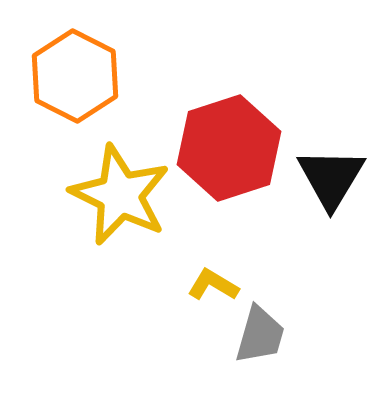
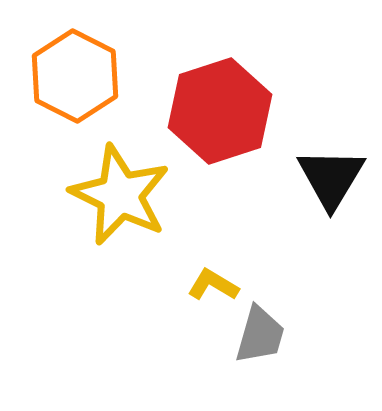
red hexagon: moved 9 px left, 37 px up
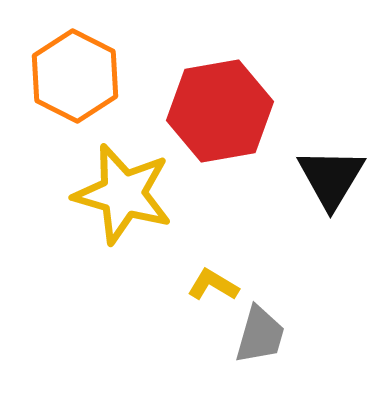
red hexagon: rotated 8 degrees clockwise
yellow star: moved 3 px right, 1 px up; rotated 10 degrees counterclockwise
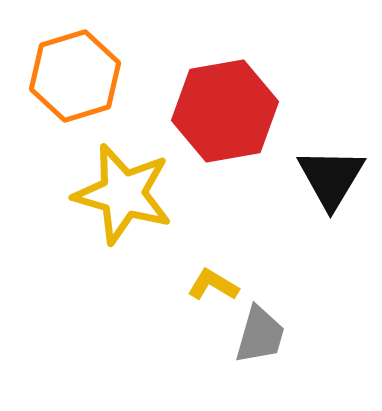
orange hexagon: rotated 16 degrees clockwise
red hexagon: moved 5 px right
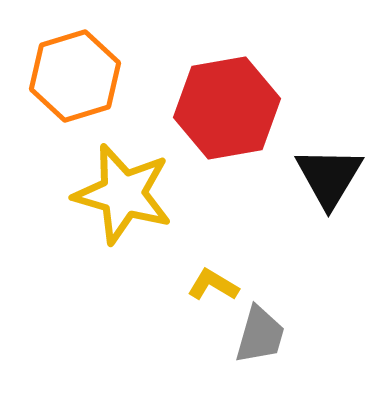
red hexagon: moved 2 px right, 3 px up
black triangle: moved 2 px left, 1 px up
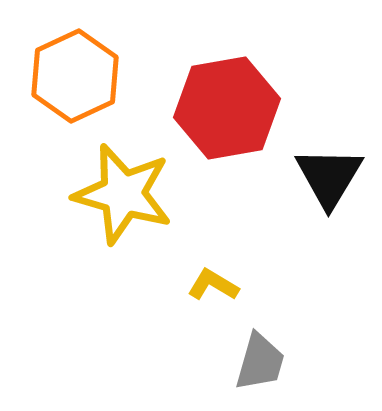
orange hexagon: rotated 8 degrees counterclockwise
gray trapezoid: moved 27 px down
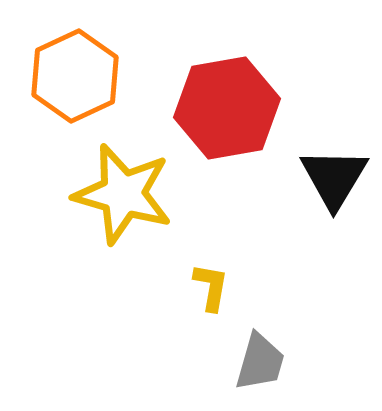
black triangle: moved 5 px right, 1 px down
yellow L-shape: moved 2 px left, 2 px down; rotated 69 degrees clockwise
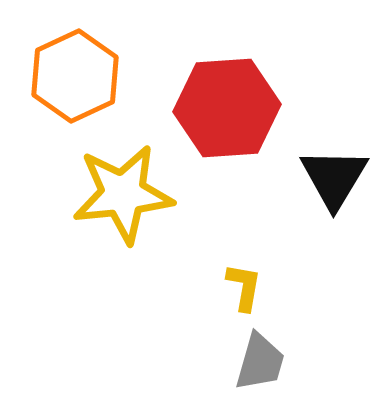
red hexagon: rotated 6 degrees clockwise
yellow star: rotated 22 degrees counterclockwise
yellow L-shape: moved 33 px right
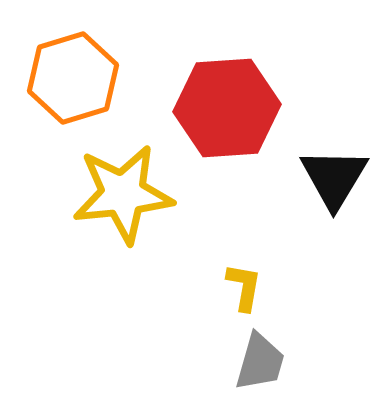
orange hexagon: moved 2 px left, 2 px down; rotated 8 degrees clockwise
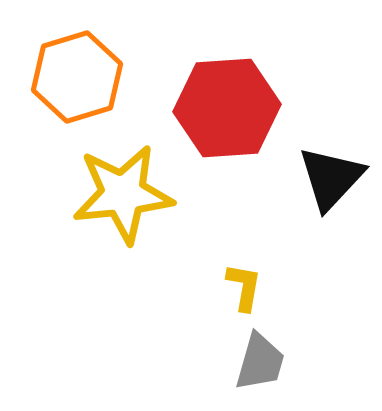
orange hexagon: moved 4 px right, 1 px up
black triangle: moved 3 px left; rotated 12 degrees clockwise
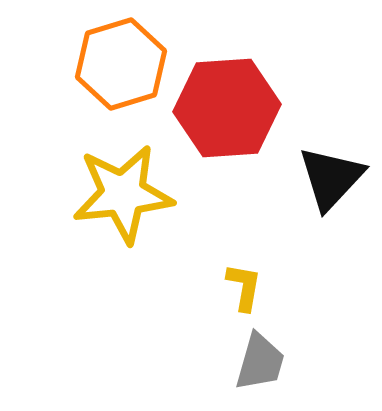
orange hexagon: moved 44 px right, 13 px up
